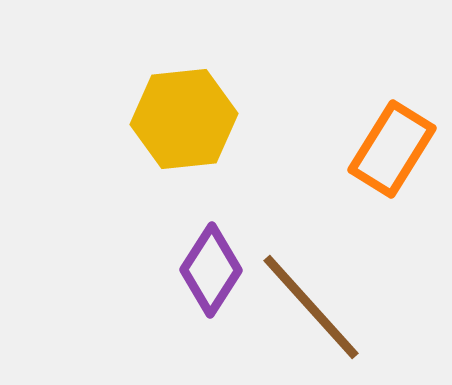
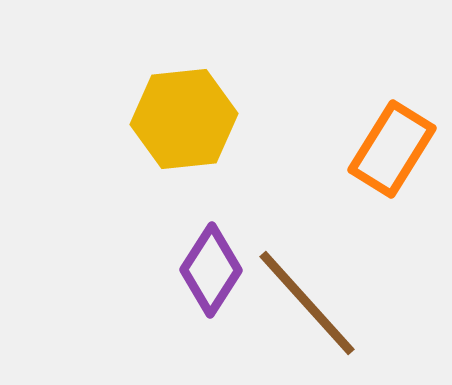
brown line: moved 4 px left, 4 px up
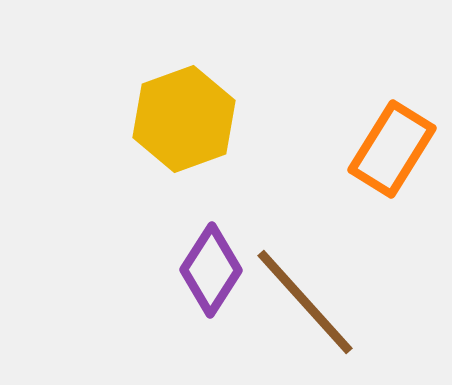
yellow hexagon: rotated 14 degrees counterclockwise
brown line: moved 2 px left, 1 px up
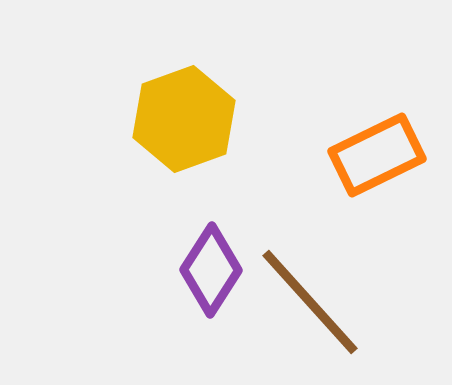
orange rectangle: moved 15 px left, 6 px down; rotated 32 degrees clockwise
brown line: moved 5 px right
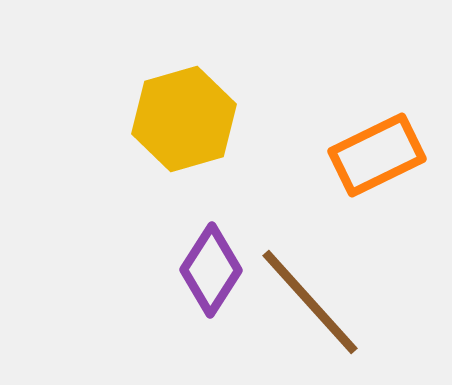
yellow hexagon: rotated 4 degrees clockwise
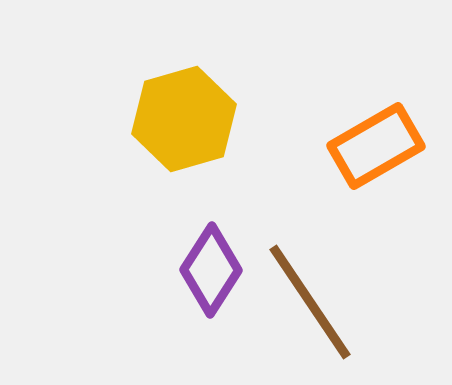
orange rectangle: moved 1 px left, 9 px up; rotated 4 degrees counterclockwise
brown line: rotated 8 degrees clockwise
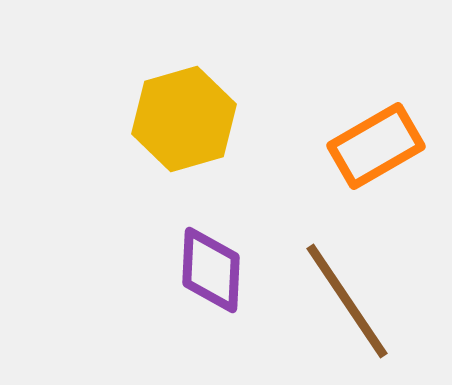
purple diamond: rotated 30 degrees counterclockwise
brown line: moved 37 px right, 1 px up
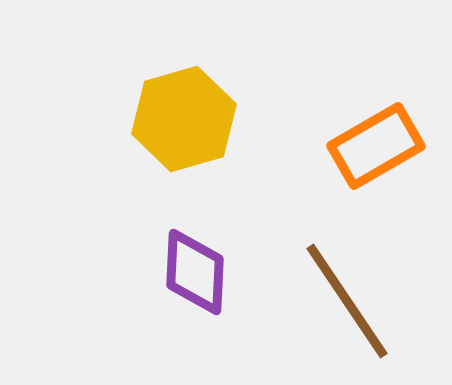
purple diamond: moved 16 px left, 2 px down
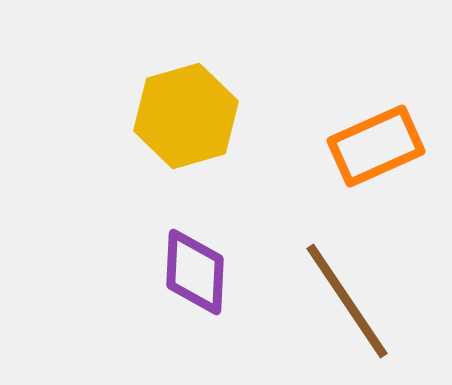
yellow hexagon: moved 2 px right, 3 px up
orange rectangle: rotated 6 degrees clockwise
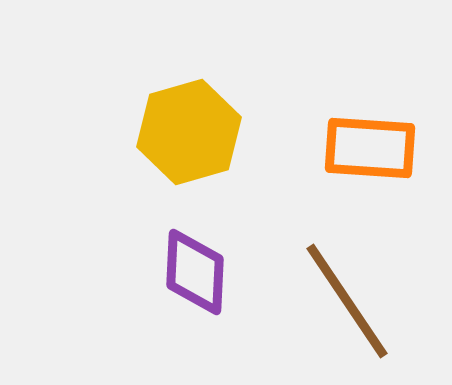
yellow hexagon: moved 3 px right, 16 px down
orange rectangle: moved 6 px left, 2 px down; rotated 28 degrees clockwise
